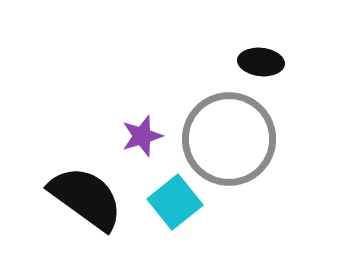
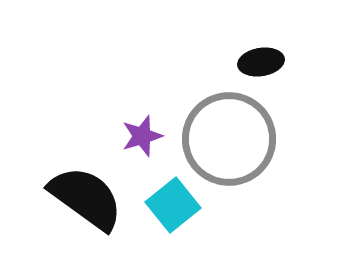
black ellipse: rotated 15 degrees counterclockwise
cyan square: moved 2 px left, 3 px down
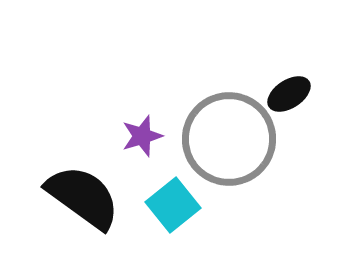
black ellipse: moved 28 px right, 32 px down; rotated 24 degrees counterclockwise
black semicircle: moved 3 px left, 1 px up
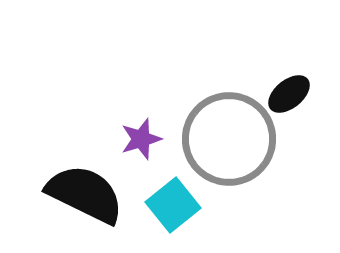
black ellipse: rotated 6 degrees counterclockwise
purple star: moved 1 px left, 3 px down
black semicircle: moved 2 px right, 3 px up; rotated 10 degrees counterclockwise
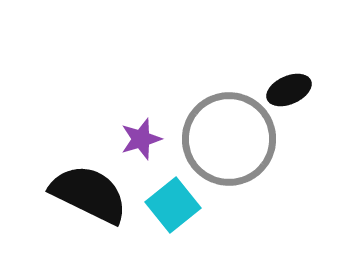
black ellipse: moved 4 px up; rotated 15 degrees clockwise
black semicircle: moved 4 px right
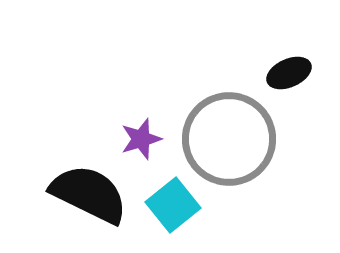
black ellipse: moved 17 px up
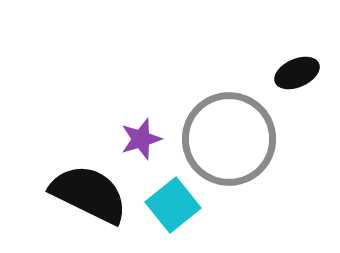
black ellipse: moved 8 px right
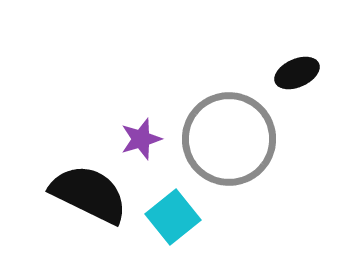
cyan square: moved 12 px down
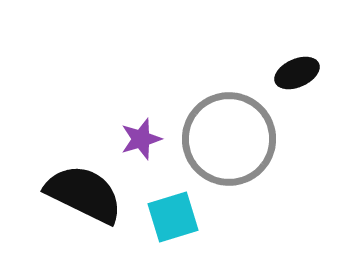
black semicircle: moved 5 px left
cyan square: rotated 22 degrees clockwise
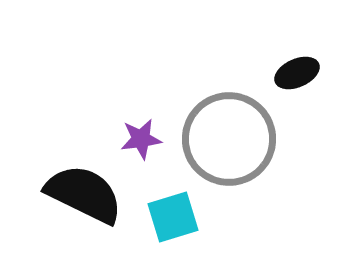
purple star: rotated 9 degrees clockwise
